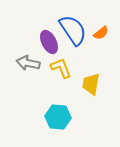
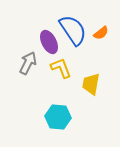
gray arrow: rotated 105 degrees clockwise
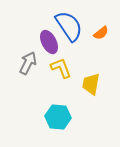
blue semicircle: moved 4 px left, 4 px up
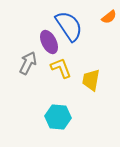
orange semicircle: moved 8 px right, 16 px up
yellow trapezoid: moved 4 px up
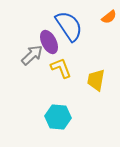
gray arrow: moved 4 px right, 8 px up; rotated 20 degrees clockwise
yellow trapezoid: moved 5 px right
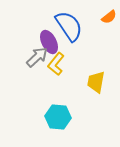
gray arrow: moved 5 px right, 2 px down
yellow L-shape: moved 5 px left, 4 px up; rotated 120 degrees counterclockwise
yellow trapezoid: moved 2 px down
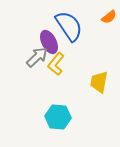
yellow trapezoid: moved 3 px right
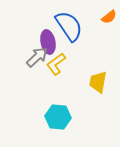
purple ellipse: moved 1 px left; rotated 15 degrees clockwise
yellow L-shape: rotated 15 degrees clockwise
yellow trapezoid: moved 1 px left
